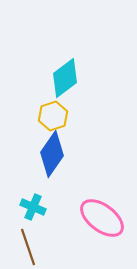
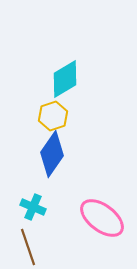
cyan diamond: moved 1 px down; rotated 6 degrees clockwise
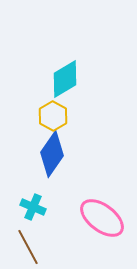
yellow hexagon: rotated 12 degrees counterclockwise
brown line: rotated 9 degrees counterclockwise
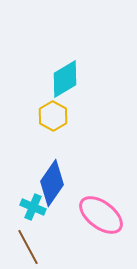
blue diamond: moved 29 px down
pink ellipse: moved 1 px left, 3 px up
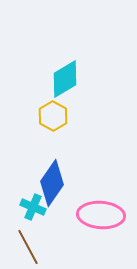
pink ellipse: rotated 33 degrees counterclockwise
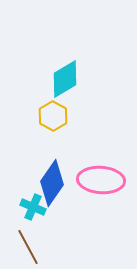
pink ellipse: moved 35 px up
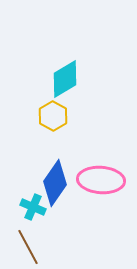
blue diamond: moved 3 px right
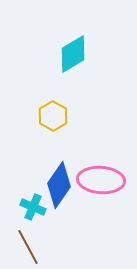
cyan diamond: moved 8 px right, 25 px up
blue diamond: moved 4 px right, 2 px down
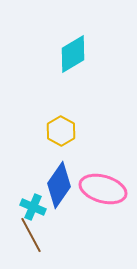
yellow hexagon: moved 8 px right, 15 px down
pink ellipse: moved 2 px right, 9 px down; rotated 12 degrees clockwise
brown line: moved 3 px right, 12 px up
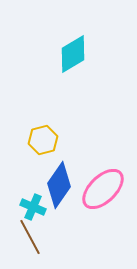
yellow hexagon: moved 18 px left, 9 px down; rotated 16 degrees clockwise
pink ellipse: rotated 60 degrees counterclockwise
brown line: moved 1 px left, 2 px down
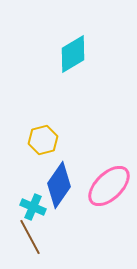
pink ellipse: moved 6 px right, 3 px up
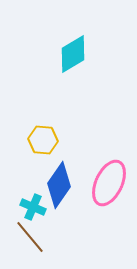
yellow hexagon: rotated 20 degrees clockwise
pink ellipse: moved 3 px up; rotated 21 degrees counterclockwise
brown line: rotated 12 degrees counterclockwise
